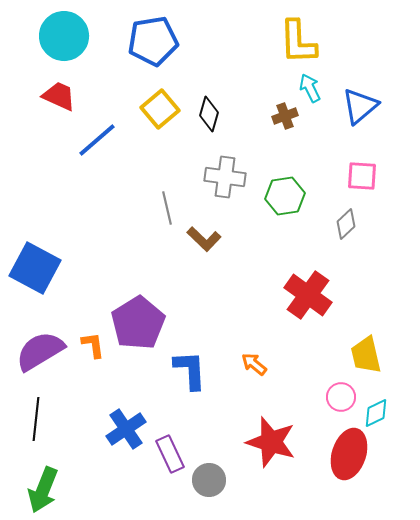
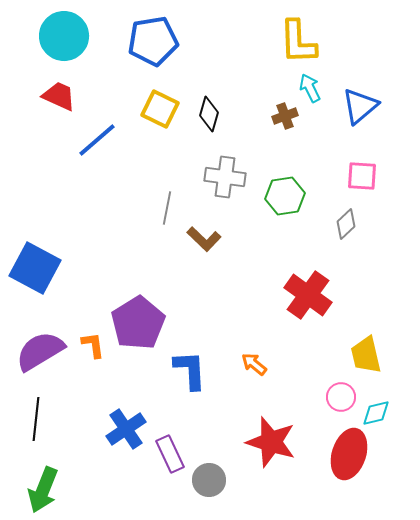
yellow square: rotated 24 degrees counterclockwise
gray line: rotated 24 degrees clockwise
cyan diamond: rotated 12 degrees clockwise
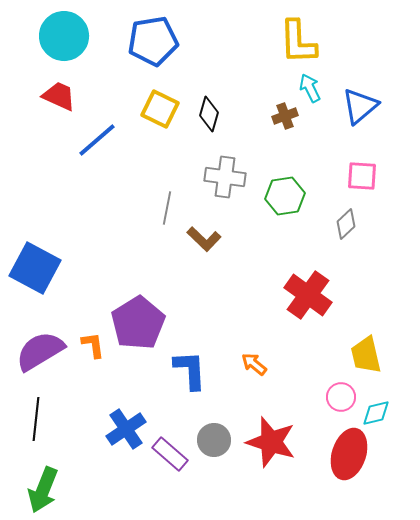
purple rectangle: rotated 24 degrees counterclockwise
gray circle: moved 5 px right, 40 px up
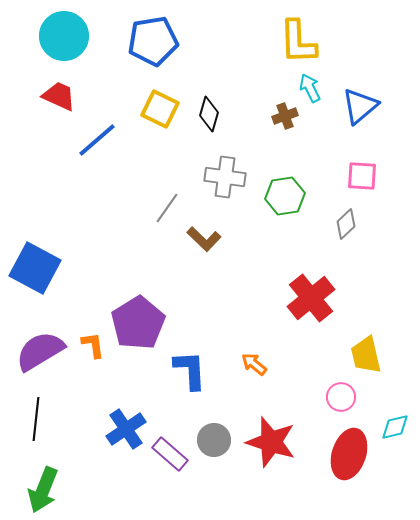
gray line: rotated 24 degrees clockwise
red cross: moved 3 px right, 3 px down; rotated 15 degrees clockwise
cyan diamond: moved 19 px right, 14 px down
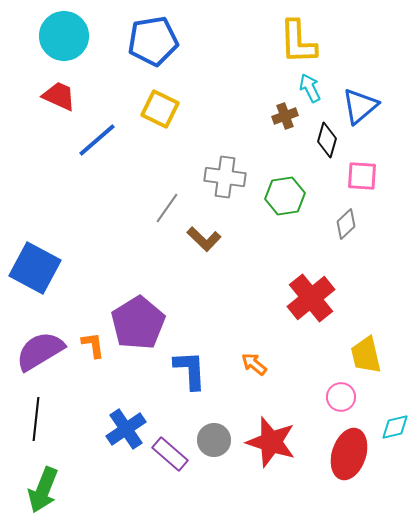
black diamond: moved 118 px right, 26 px down
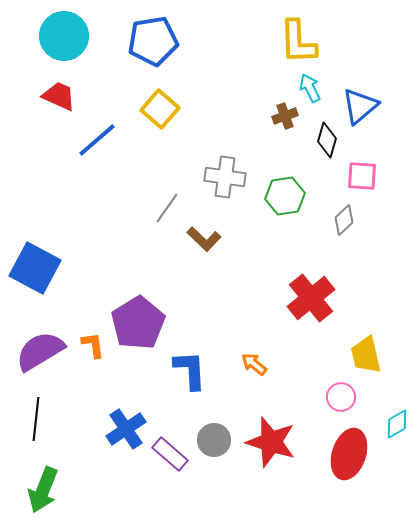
yellow square: rotated 15 degrees clockwise
gray diamond: moved 2 px left, 4 px up
cyan diamond: moved 2 px right, 3 px up; rotated 16 degrees counterclockwise
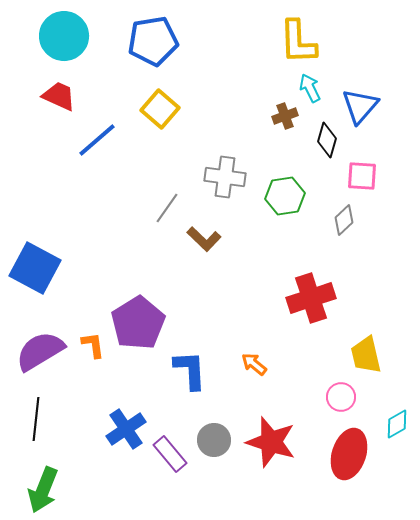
blue triangle: rotated 9 degrees counterclockwise
red cross: rotated 21 degrees clockwise
purple rectangle: rotated 9 degrees clockwise
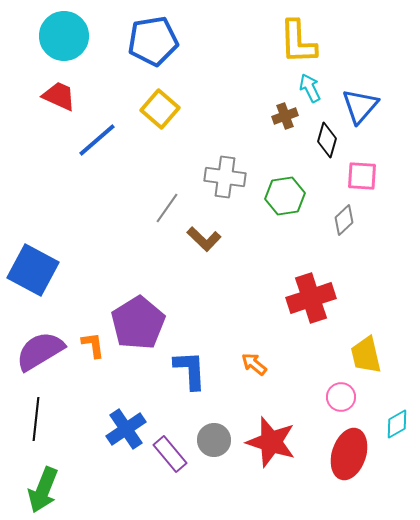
blue square: moved 2 px left, 2 px down
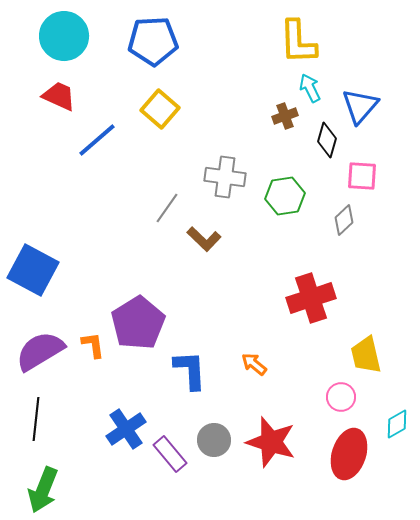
blue pentagon: rotated 6 degrees clockwise
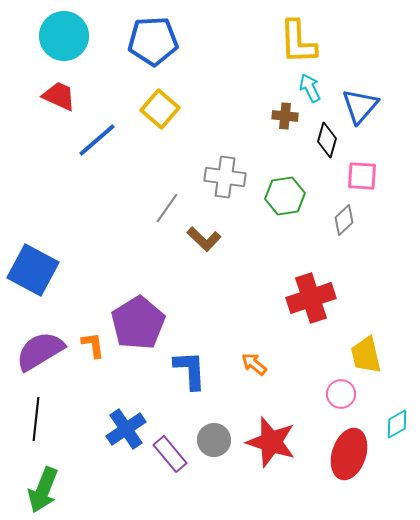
brown cross: rotated 25 degrees clockwise
pink circle: moved 3 px up
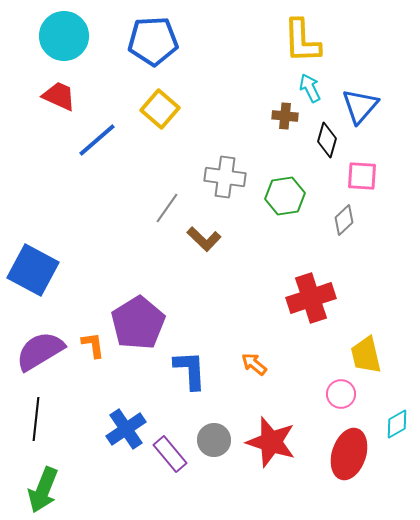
yellow L-shape: moved 4 px right, 1 px up
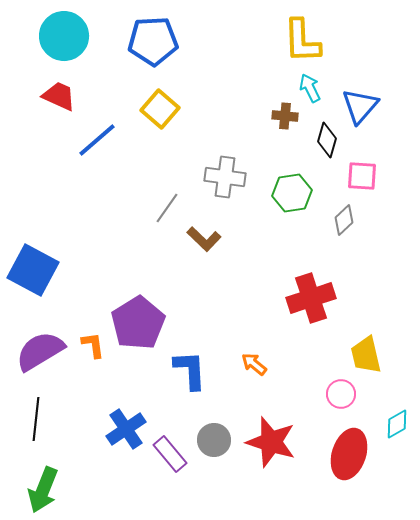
green hexagon: moved 7 px right, 3 px up
